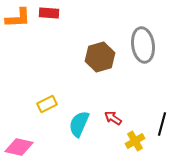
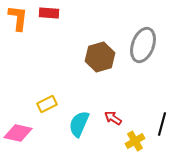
orange L-shape: rotated 80 degrees counterclockwise
gray ellipse: rotated 28 degrees clockwise
pink diamond: moved 1 px left, 14 px up
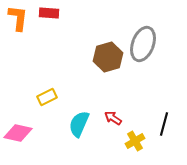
gray ellipse: moved 1 px up
brown hexagon: moved 8 px right
yellow rectangle: moved 7 px up
black line: moved 2 px right
